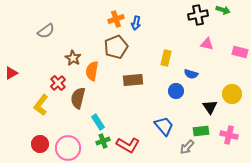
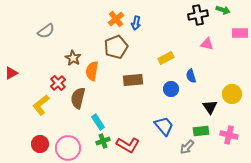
orange cross: rotated 21 degrees counterclockwise
pink rectangle: moved 19 px up; rotated 14 degrees counterclockwise
yellow rectangle: rotated 49 degrees clockwise
blue semicircle: moved 2 px down; rotated 56 degrees clockwise
blue circle: moved 5 px left, 2 px up
yellow L-shape: rotated 15 degrees clockwise
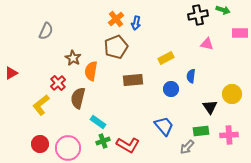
gray semicircle: rotated 30 degrees counterclockwise
orange semicircle: moved 1 px left
blue semicircle: rotated 24 degrees clockwise
cyan rectangle: rotated 21 degrees counterclockwise
pink cross: rotated 18 degrees counterclockwise
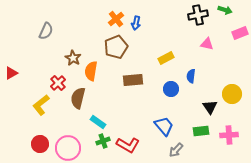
green arrow: moved 2 px right
pink rectangle: rotated 21 degrees counterclockwise
gray arrow: moved 11 px left, 3 px down
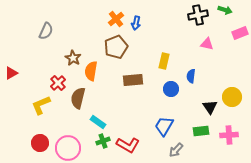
yellow rectangle: moved 2 px left, 3 px down; rotated 49 degrees counterclockwise
yellow circle: moved 3 px down
yellow L-shape: rotated 15 degrees clockwise
blue trapezoid: rotated 110 degrees counterclockwise
red circle: moved 1 px up
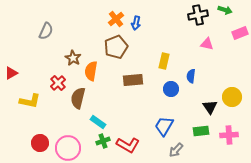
yellow L-shape: moved 11 px left, 4 px up; rotated 145 degrees counterclockwise
